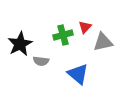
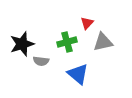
red triangle: moved 2 px right, 4 px up
green cross: moved 4 px right, 7 px down
black star: moved 2 px right; rotated 10 degrees clockwise
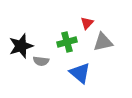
black star: moved 1 px left, 2 px down
blue triangle: moved 2 px right, 1 px up
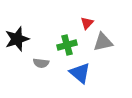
green cross: moved 3 px down
black star: moved 4 px left, 7 px up
gray semicircle: moved 2 px down
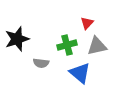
gray triangle: moved 6 px left, 4 px down
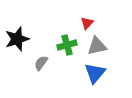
gray semicircle: rotated 119 degrees clockwise
blue triangle: moved 15 px right; rotated 30 degrees clockwise
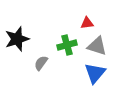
red triangle: rotated 40 degrees clockwise
gray triangle: rotated 30 degrees clockwise
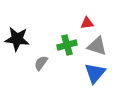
black star: rotated 25 degrees clockwise
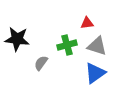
blue triangle: rotated 15 degrees clockwise
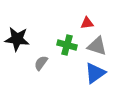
green cross: rotated 30 degrees clockwise
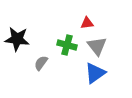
gray triangle: rotated 35 degrees clockwise
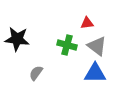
gray triangle: rotated 15 degrees counterclockwise
gray semicircle: moved 5 px left, 10 px down
blue triangle: rotated 35 degrees clockwise
